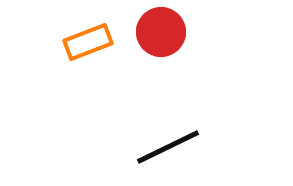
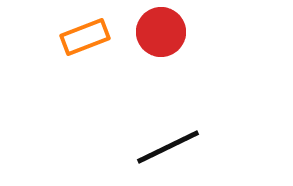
orange rectangle: moved 3 px left, 5 px up
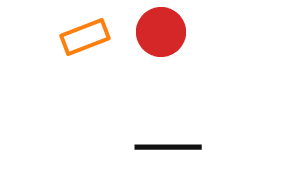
black line: rotated 26 degrees clockwise
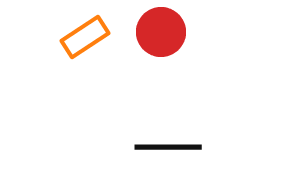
orange rectangle: rotated 12 degrees counterclockwise
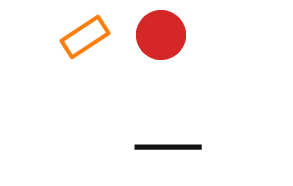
red circle: moved 3 px down
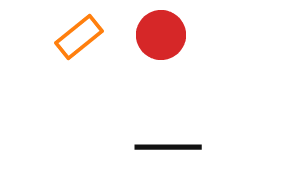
orange rectangle: moved 6 px left; rotated 6 degrees counterclockwise
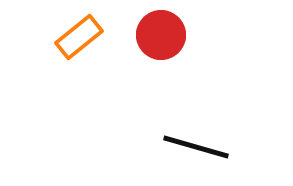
black line: moved 28 px right; rotated 16 degrees clockwise
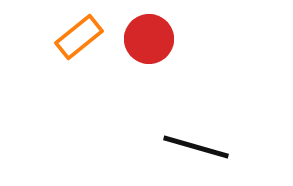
red circle: moved 12 px left, 4 px down
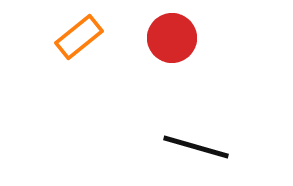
red circle: moved 23 px right, 1 px up
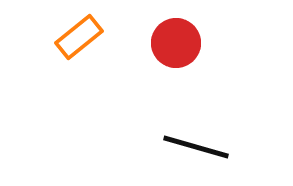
red circle: moved 4 px right, 5 px down
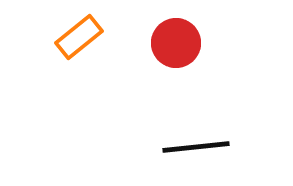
black line: rotated 22 degrees counterclockwise
